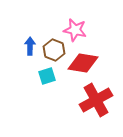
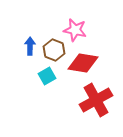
cyan square: rotated 12 degrees counterclockwise
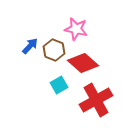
pink star: moved 1 px right, 1 px up
blue arrow: rotated 42 degrees clockwise
red diamond: rotated 32 degrees clockwise
cyan square: moved 12 px right, 9 px down
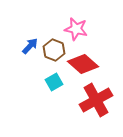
red diamond: moved 1 px down
cyan square: moved 5 px left, 3 px up
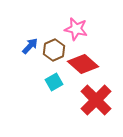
brown hexagon: rotated 15 degrees clockwise
red cross: rotated 16 degrees counterclockwise
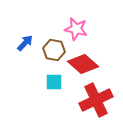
blue arrow: moved 5 px left, 3 px up
brown hexagon: rotated 25 degrees counterclockwise
cyan square: rotated 30 degrees clockwise
red cross: rotated 20 degrees clockwise
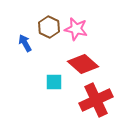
blue arrow: rotated 72 degrees counterclockwise
brown hexagon: moved 5 px left, 23 px up; rotated 15 degrees clockwise
